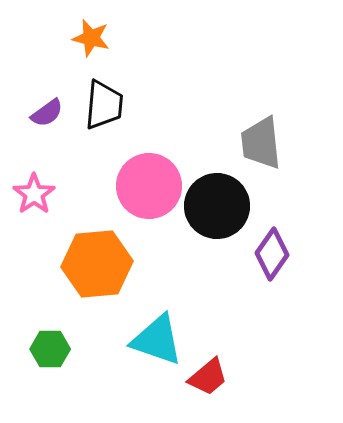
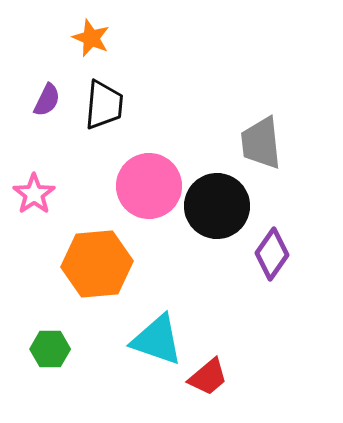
orange star: rotated 9 degrees clockwise
purple semicircle: moved 13 px up; rotated 28 degrees counterclockwise
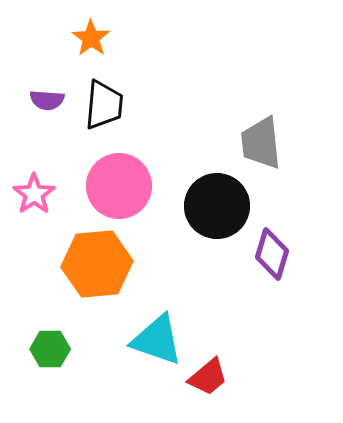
orange star: rotated 12 degrees clockwise
purple semicircle: rotated 68 degrees clockwise
pink circle: moved 30 px left
purple diamond: rotated 18 degrees counterclockwise
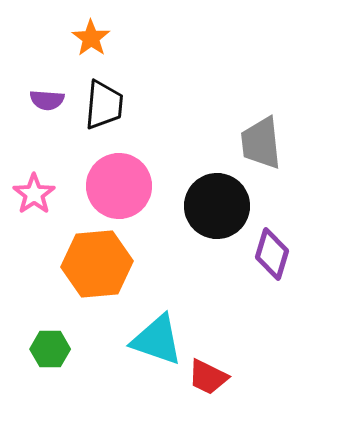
red trapezoid: rotated 66 degrees clockwise
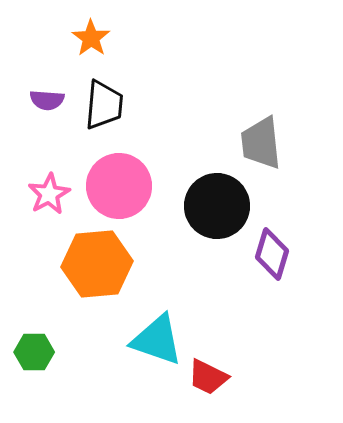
pink star: moved 15 px right; rotated 6 degrees clockwise
green hexagon: moved 16 px left, 3 px down
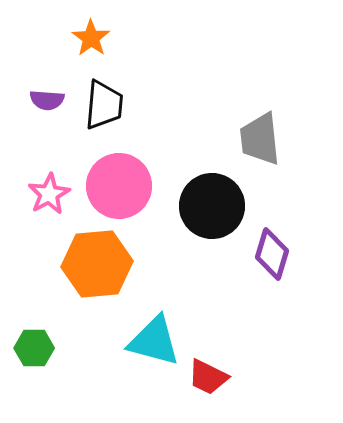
gray trapezoid: moved 1 px left, 4 px up
black circle: moved 5 px left
cyan triangle: moved 3 px left, 1 px down; rotated 4 degrees counterclockwise
green hexagon: moved 4 px up
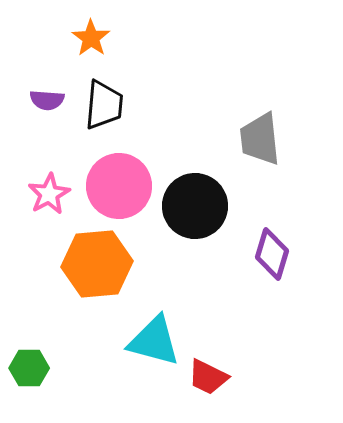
black circle: moved 17 px left
green hexagon: moved 5 px left, 20 px down
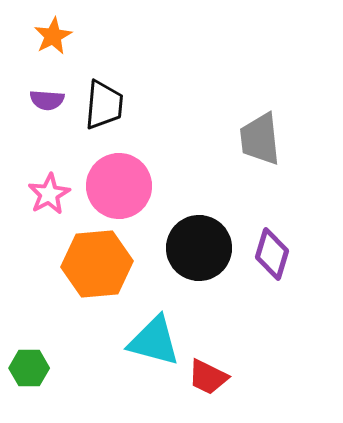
orange star: moved 38 px left, 2 px up; rotated 9 degrees clockwise
black circle: moved 4 px right, 42 px down
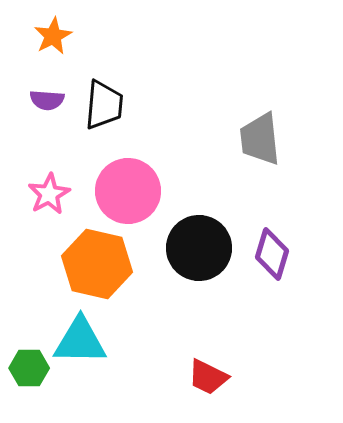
pink circle: moved 9 px right, 5 px down
orange hexagon: rotated 18 degrees clockwise
cyan triangle: moved 74 px left; rotated 14 degrees counterclockwise
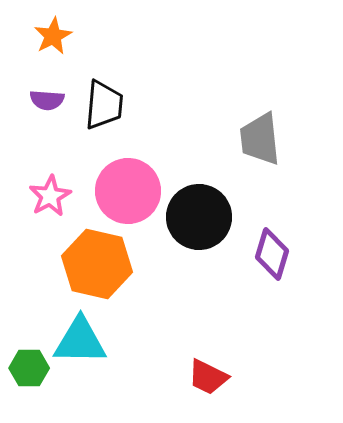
pink star: moved 1 px right, 2 px down
black circle: moved 31 px up
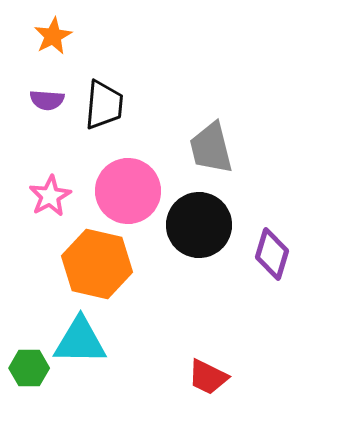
gray trapezoid: moved 49 px left, 9 px down; rotated 8 degrees counterclockwise
black circle: moved 8 px down
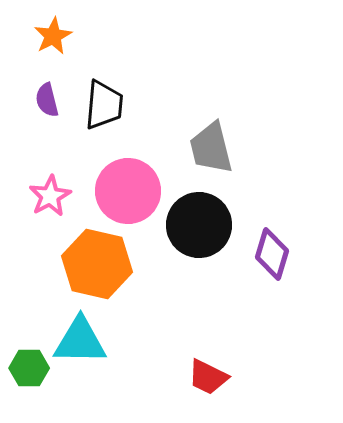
purple semicircle: rotated 72 degrees clockwise
